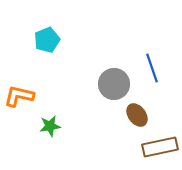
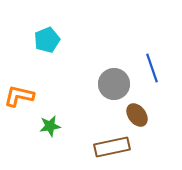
brown rectangle: moved 48 px left
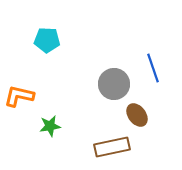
cyan pentagon: rotated 25 degrees clockwise
blue line: moved 1 px right
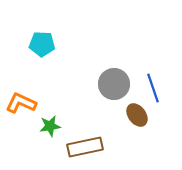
cyan pentagon: moved 5 px left, 4 px down
blue line: moved 20 px down
orange L-shape: moved 2 px right, 7 px down; rotated 12 degrees clockwise
brown rectangle: moved 27 px left
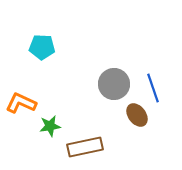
cyan pentagon: moved 3 px down
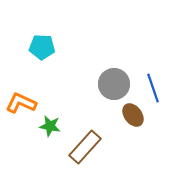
brown ellipse: moved 4 px left
green star: rotated 20 degrees clockwise
brown rectangle: rotated 36 degrees counterclockwise
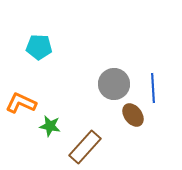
cyan pentagon: moved 3 px left
blue line: rotated 16 degrees clockwise
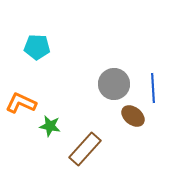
cyan pentagon: moved 2 px left
brown ellipse: moved 1 px down; rotated 15 degrees counterclockwise
brown rectangle: moved 2 px down
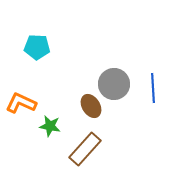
brown ellipse: moved 42 px left, 10 px up; rotated 20 degrees clockwise
